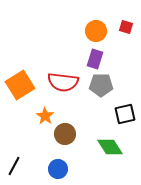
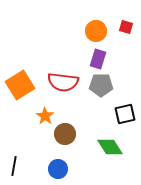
purple rectangle: moved 3 px right
black line: rotated 18 degrees counterclockwise
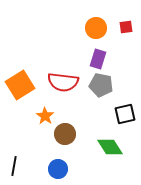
red square: rotated 24 degrees counterclockwise
orange circle: moved 3 px up
gray pentagon: rotated 10 degrees clockwise
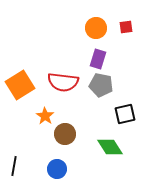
blue circle: moved 1 px left
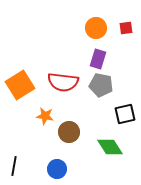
red square: moved 1 px down
orange star: rotated 24 degrees counterclockwise
brown circle: moved 4 px right, 2 px up
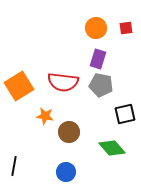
orange square: moved 1 px left, 1 px down
green diamond: moved 2 px right, 1 px down; rotated 8 degrees counterclockwise
blue circle: moved 9 px right, 3 px down
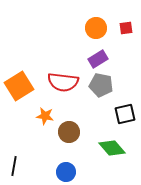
purple rectangle: rotated 42 degrees clockwise
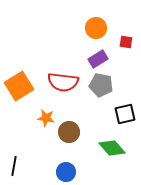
red square: moved 14 px down; rotated 16 degrees clockwise
orange star: moved 1 px right, 2 px down
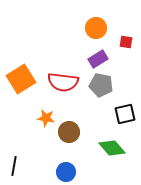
orange square: moved 2 px right, 7 px up
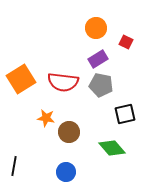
red square: rotated 16 degrees clockwise
